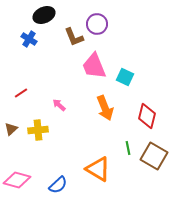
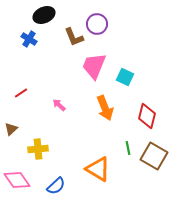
pink trapezoid: rotated 44 degrees clockwise
yellow cross: moved 19 px down
pink diamond: rotated 40 degrees clockwise
blue semicircle: moved 2 px left, 1 px down
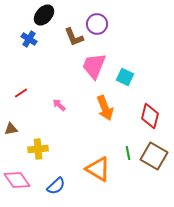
black ellipse: rotated 25 degrees counterclockwise
red diamond: moved 3 px right
brown triangle: rotated 32 degrees clockwise
green line: moved 5 px down
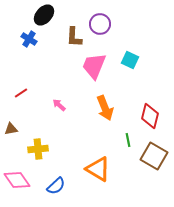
purple circle: moved 3 px right
brown L-shape: rotated 25 degrees clockwise
cyan square: moved 5 px right, 17 px up
green line: moved 13 px up
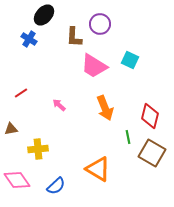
pink trapezoid: rotated 80 degrees counterclockwise
green line: moved 3 px up
brown square: moved 2 px left, 3 px up
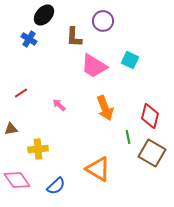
purple circle: moved 3 px right, 3 px up
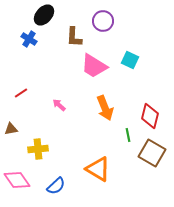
green line: moved 2 px up
